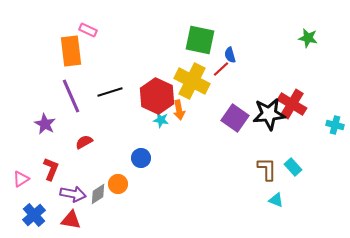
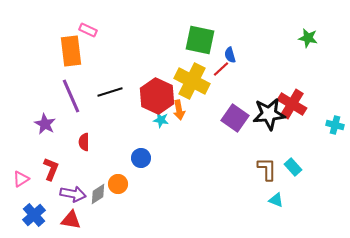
red semicircle: rotated 60 degrees counterclockwise
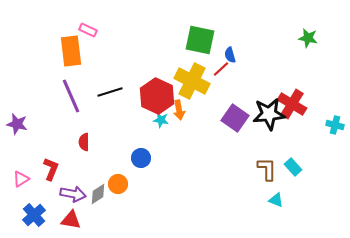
purple star: moved 28 px left; rotated 15 degrees counterclockwise
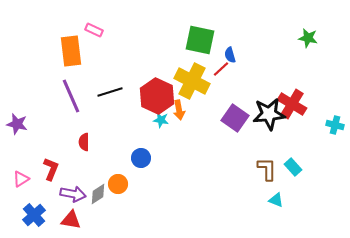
pink rectangle: moved 6 px right
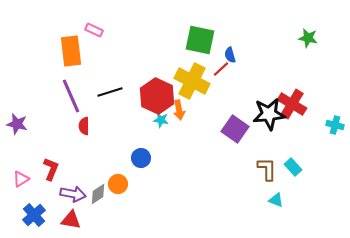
purple square: moved 11 px down
red semicircle: moved 16 px up
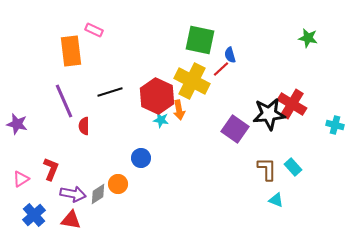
purple line: moved 7 px left, 5 px down
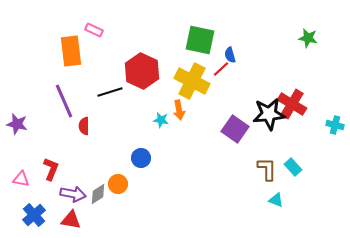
red hexagon: moved 15 px left, 25 px up
pink triangle: rotated 42 degrees clockwise
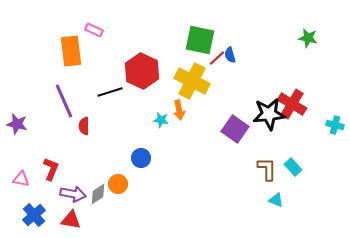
red line: moved 4 px left, 11 px up
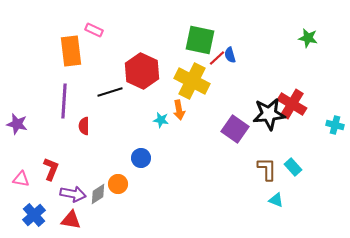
purple line: rotated 28 degrees clockwise
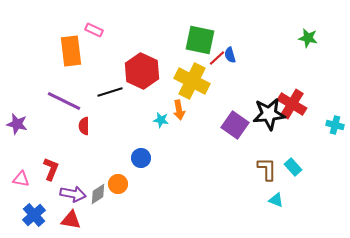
purple line: rotated 68 degrees counterclockwise
purple square: moved 4 px up
